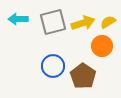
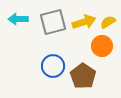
yellow arrow: moved 1 px right, 1 px up
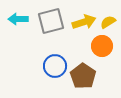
gray square: moved 2 px left, 1 px up
blue circle: moved 2 px right
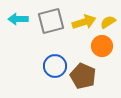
brown pentagon: rotated 10 degrees counterclockwise
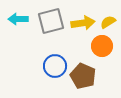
yellow arrow: moved 1 px left, 1 px down; rotated 10 degrees clockwise
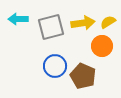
gray square: moved 6 px down
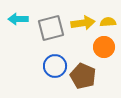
yellow semicircle: rotated 28 degrees clockwise
gray square: moved 1 px down
orange circle: moved 2 px right, 1 px down
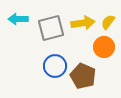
yellow semicircle: rotated 49 degrees counterclockwise
